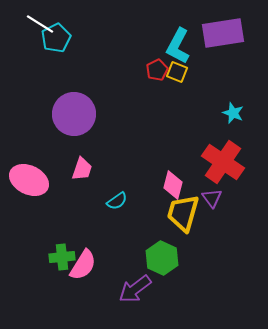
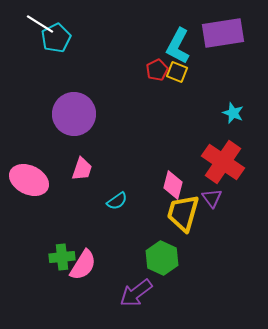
purple arrow: moved 1 px right, 4 px down
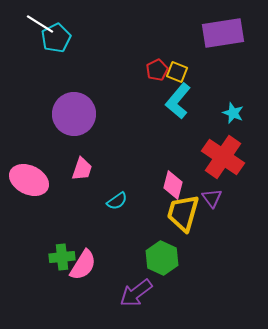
cyan L-shape: moved 55 px down; rotated 12 degrees clockwise
red cross: moved 5 px up
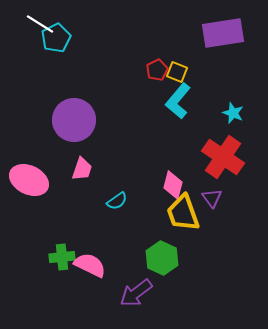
purple circle: moved 6 px down
yellow trapezoid: rotated 36 degrees counterclockwise
pink semicircle: moved 7 px right; rotated 96 degrees counterclockwise
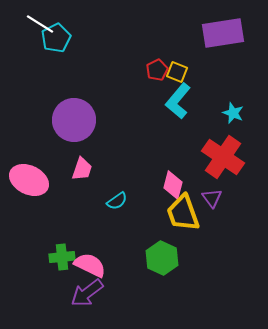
purple arrow: moved 49 px left
